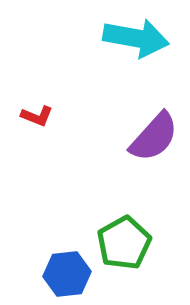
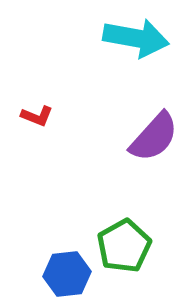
green pentagon: moved 3 px down
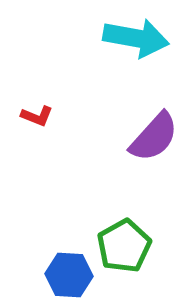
blue hexagon: moved 2 px right, 1 px down; rotated 9 degrees clockwise
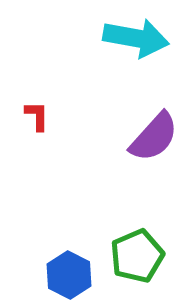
red L-shape: rotated 112 degrees counterclockwise
green pentagon: moved 13 px right, 10 px down; rotated 6 degrees clockwise
blue hexagon: rotated 24 degrees clockwise
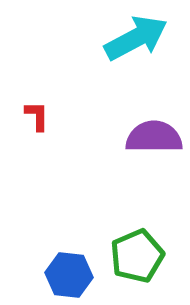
cyan arrow: rotated 38 degrees counterclockwise
purple semicircle: rotated 132 degrees counterclockwise
blue hexagon: rotated 21 degrees counterclockwise
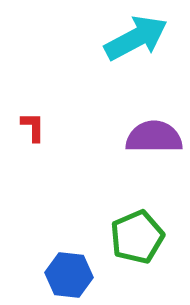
red L-shape: moved 4 px left, 11 px down
green pentagon: moved 19 px up
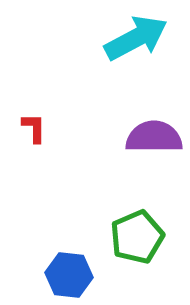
red L-shape: moved 1 px right, 1 px down
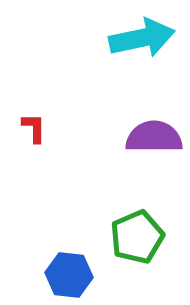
cyan arrow: moved 6 px right; rotated 16 degrees clockwise
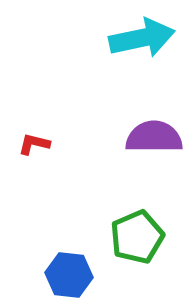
red L-shape: moved 16 px down; rotated 76 degrees counterclockwise
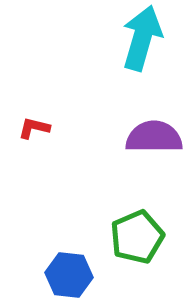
cyan arrow: rotated 62 degrees counterclockwise
red L-shape: moved 16 px up
